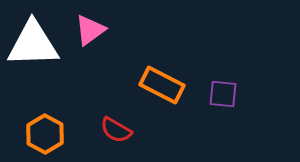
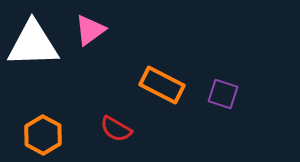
purple square: rotated 12 degrees clockwise
red semicircle: moved 1 px up
orange hexagon: moved 2 px left, 1 px down
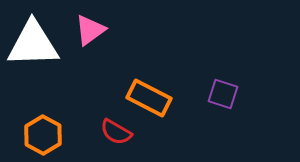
orange rectangle: moved 13 px left, 13 px down
red semicircle: moved 3 px down
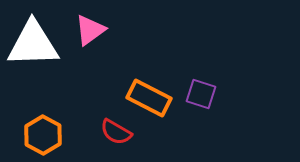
purple square: moved 22 px left
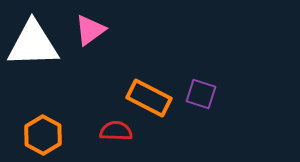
red semicircle: moved 1 px up; rotated 152 degrees clockwise
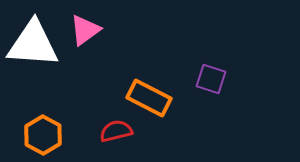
pink triangle: moved 5 px left
white triangle: rotated 6 degrees clockwise
purple square: moved 10 px right, 15 px up
red semicircle: rotated 16 degrees counterclockwise
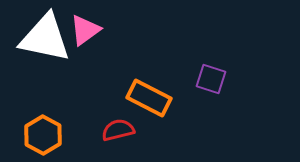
white triangle: moved 12 px right, 6 px up; rotated 8 degrees clockwise
red semicircle: moved 2 px right, 1 px up
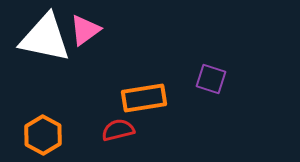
orange rectangle: moved 5 px left; rotated 36 degrees counterclockwise
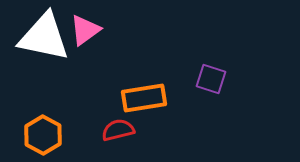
white triangle: moved 1 px left, 1 px up
